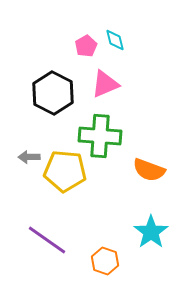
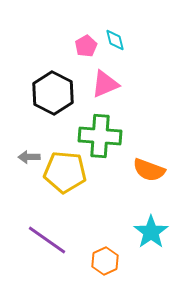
yellow pentagon: moved 1 px down
orange hexagon: rotated 16 degrees clockwise
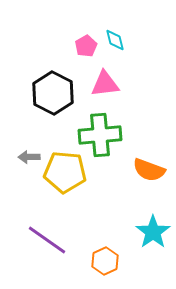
pink triangle: rotated 16 degrees clockwise
green cross: moved 1 px up; rotated 9 degrees counterclockwise
cyan star: moved 2 px right
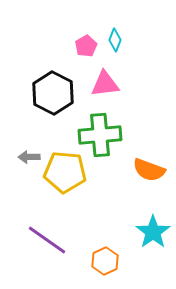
cyan diamond: rotated 35 degrees clockwise
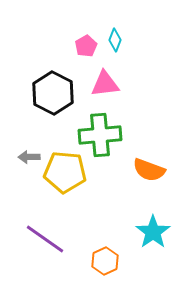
purple line: moved 2 px left, 1 px up
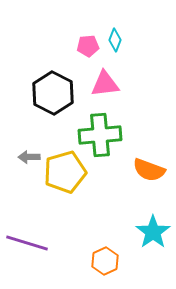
pink pentagon: moved 2 px right; rotated 25 degrees clockwise
yellow pentagon: rotated 21 degrees counterclockwise
purple line: moved 18 px left, 4 px down; rotated 18 degrees counterclockwise
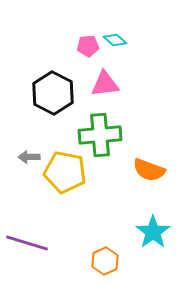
cyan diamond: rotated 70 degrees counterclockwise
yellow pentagon: rotated 27 degrees clockwise
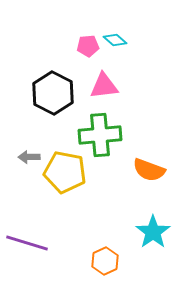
pink triangle: moved 1 px left, 2 px down
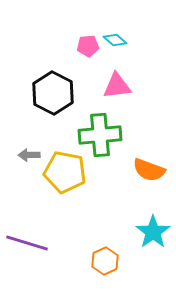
pink triangle: moved 13 px right
gray arrow: moved 2 px up
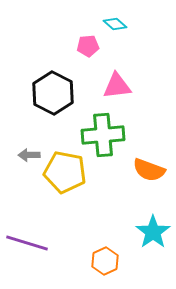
cyan diamond: moved 16 px up
green cross: moved 3 px right
